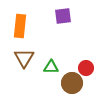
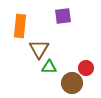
brown triangle: moved 15 px right, 9 px up
green triangle: moved 2 px left
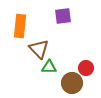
brown triangle: rotated 15 degrees counterclockwise
